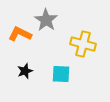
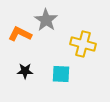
black star: rotated 21 degrees clockwise
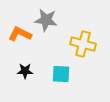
gray star: rotated 25 degrees counterclockwise
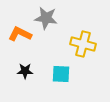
gray star: moved 2 px up
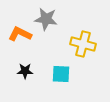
gray star: moved 1 px down
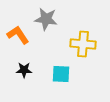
orange L-shape: moved 2 px left, 1 px down; rotated 30 degrees clockwise
yellow cross: rotated 10 degrees counterclockwise
black star: moved 1 px left, 1 px up
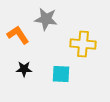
black star: moved 1 px up
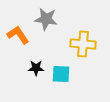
black star: moved 12 px right, 1 px up
